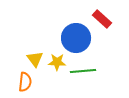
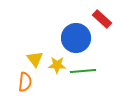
yellow star: moved 3 px down
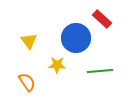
yellow triangle: moved 6 px left, 18 px up
green line: moved 17 px right
orange semicircle: moved 2 px right; rotated 42 degrees counterclockwise
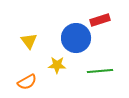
red rectangle: moved 2 px left, 1 px down; rotated 60 degrees counterclockwise
orange semicircle: rotated 96 degrees clockwise
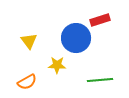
green line: moved 9 px down
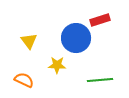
orange semicircle: moved 3 px left, 2 px up; rotated 126 degrees counterclockwise
